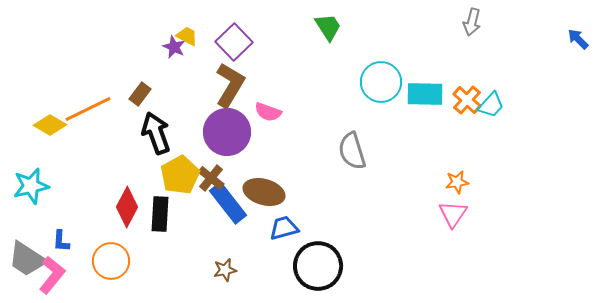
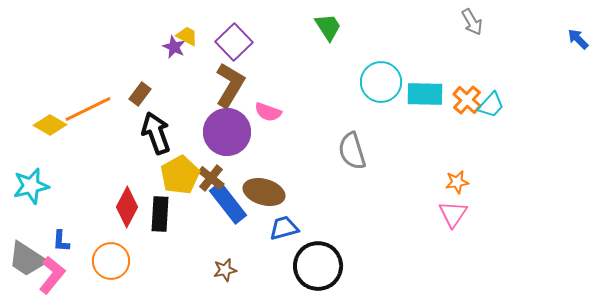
gray arrow: rotated 44 degrees counterclockwise
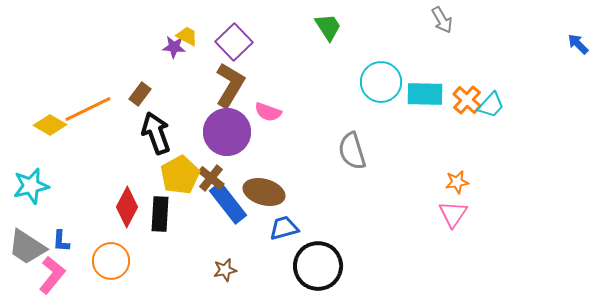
gray arrow: moved 30 px left, 2 px up
blue arrow: moved 5 px down
purple star: rotated 20 degrees counterclockwise
gray trapezoid: moved 12 px up
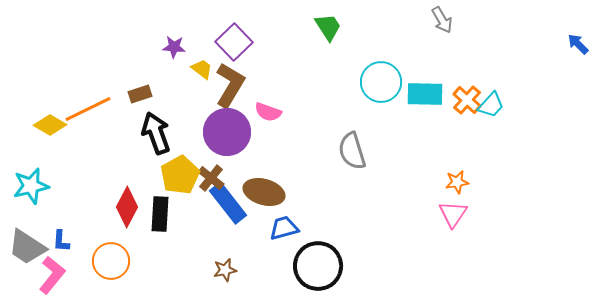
yellow trapezoid: moved 15 px right, 33 px down; rotated 10 degrees clockwise
brown rectangle: rotated 35 degrees clockwise
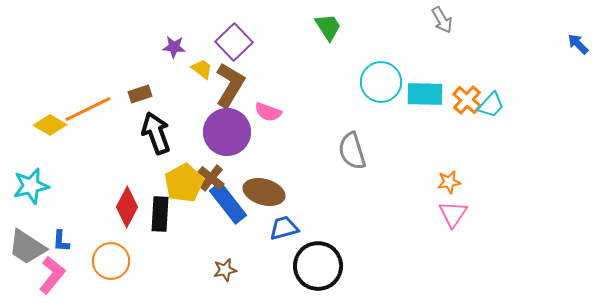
yellow pentagon: moved 4 px right, 8 px down
orange star: moved 8 px left
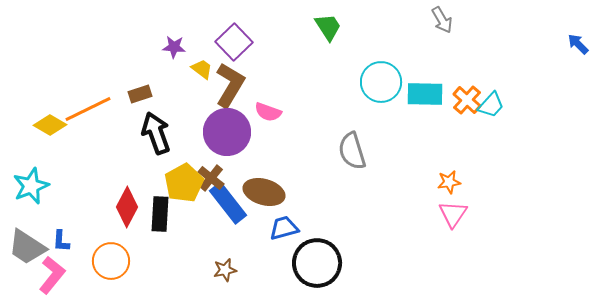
cyan star: rotated 9 degrees counterclockwise
black circle: moved 1 px left, 3 px up
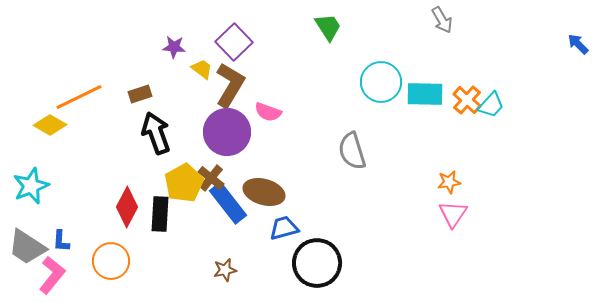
orange line: moved 9 px left, 12 px up
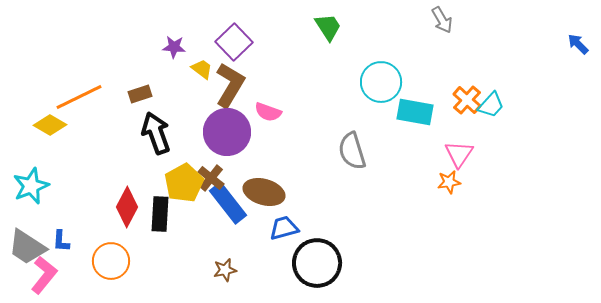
cyan rectangle: moved 10 px left, 18 px down; rotated 9 degrees clockwise
pink triangle: moved 6 px right, 60 px up
pink L-shape: moved 8 px left
